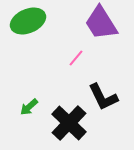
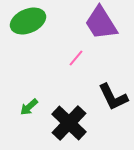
black L-shape: moved 10 px right
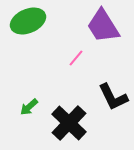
purple trapezoid: moved 2 px right, 3 px down
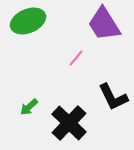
purple trapezoid: moved 1 px right, 2 px up
